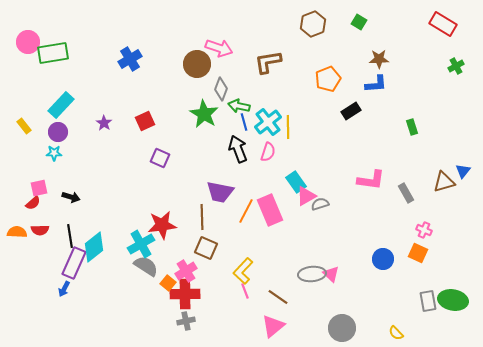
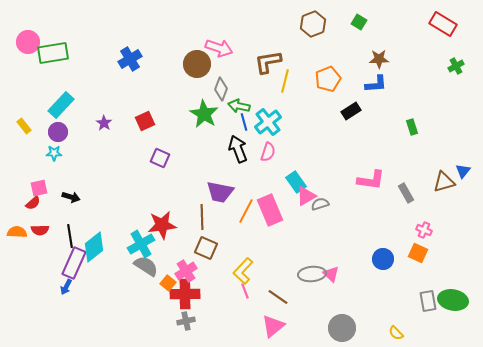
yellow line at (288, 127): moved 3 px left, 46 px up; rotated 15 degrees clockwise
blue arrow at (64, 289): moved 2 px right, 2 px up
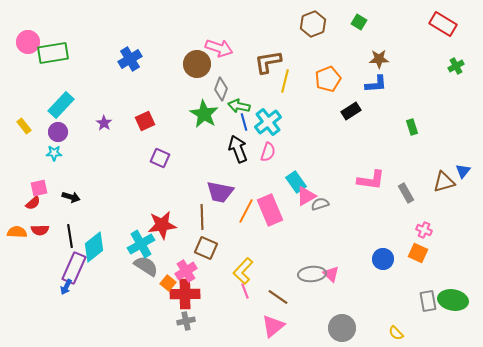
purple rectangle at (74, 263): moved 5 px down
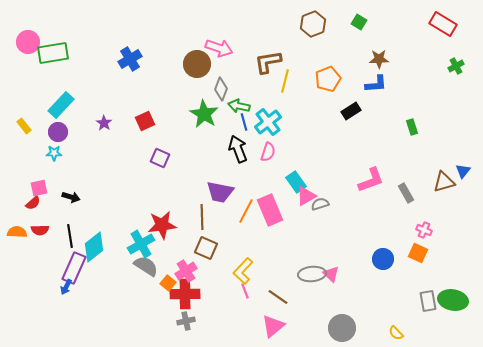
pink L-shape at (371, 180): rotated 28 degrees counterclockwise
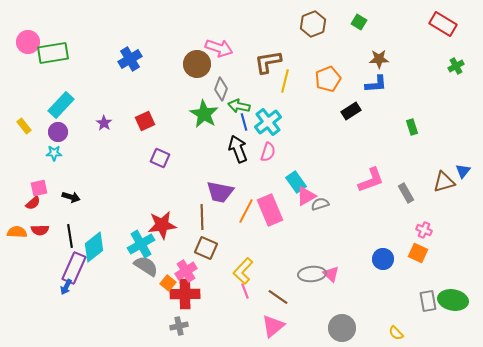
gray cross at (186, 321): moved 7 px left, 5 px down
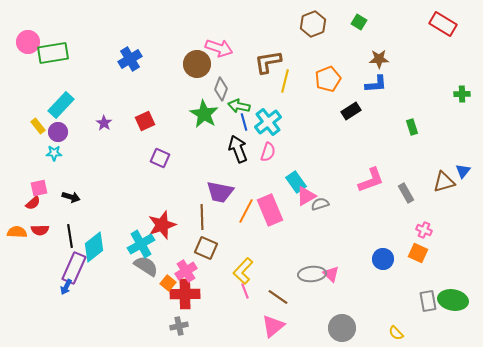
green cross at (456, 66): moved 6 px right, 28 px down; rotated 28 degrees clockwise
yellow rectangle at (24, 126): moved 14 px right
red star at (162, 225): rotated 12 degrees counterclockwise
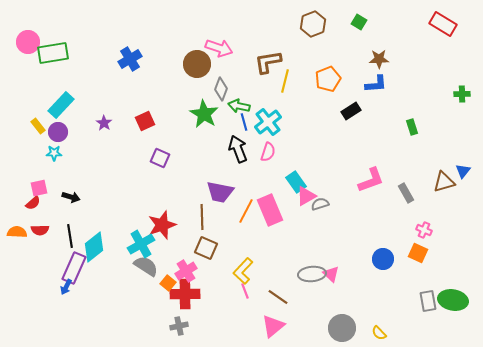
yellow semicircle at (396, 333): moved 17 px left
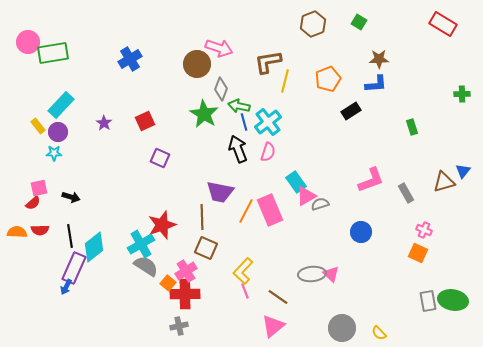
blue circle at (383, 259): moved 22 px left, 27 px up
